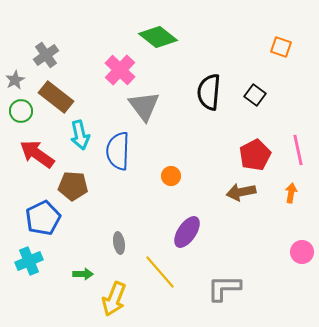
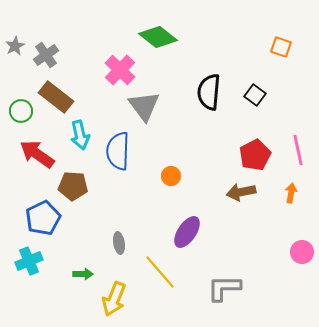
gray star: moved 34 px up
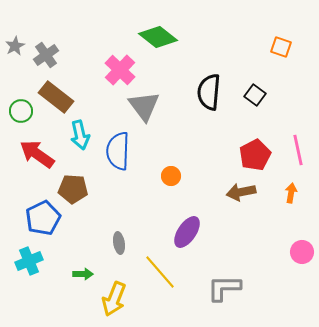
brown pentagon: moved 3 px down
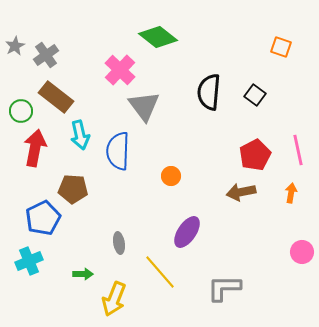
red arrow: moved 2 px left, 6 px up; rotated 66 degrees clockwise
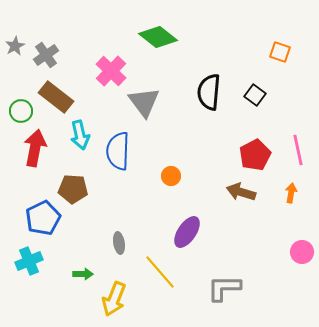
orange square: moved 1 px left, 5 px down
pink cross: moved 9 px left, 1 px down
gray triangle: moved 4 px up
brown arrow: rotated 28 degrees clockwise
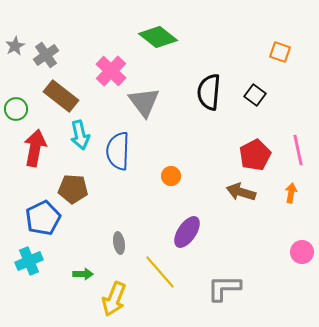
brown rectangle: moved 5 px right, 1 px up
green circle: moved 5 px left, 2 px up
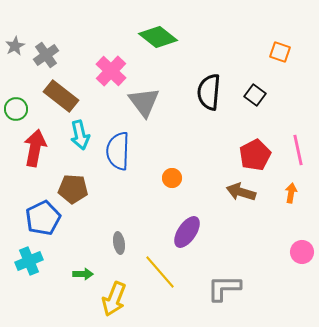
orange circle: moved 1 px right, 2 px down
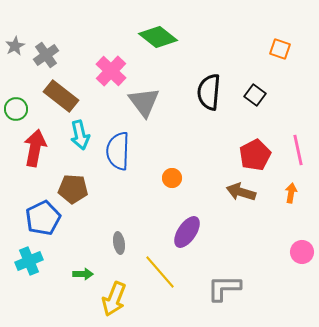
orange square: moved 3 px up
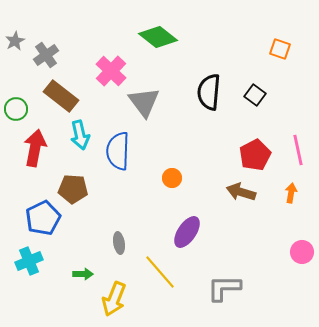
gray star: moved 5 px up
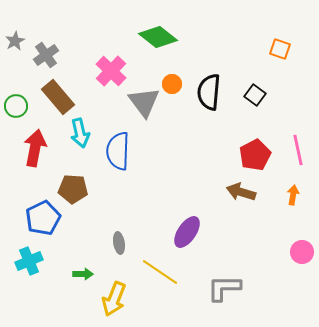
brown rectangle: moved 3 px left, 1 px down; rotated 12 degrees clockwise
green circle: moved 3 px up
cyan arrow: moved 2 px up
orange circle: moved 94 px up
orange arrow: moved 2 px right, 2 px down
yellow line: rotated 15 degrees counterclockwise
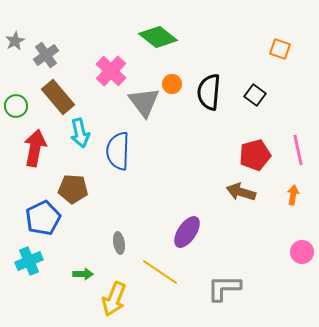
red pentagon: rotated 12 degrees clockwise
